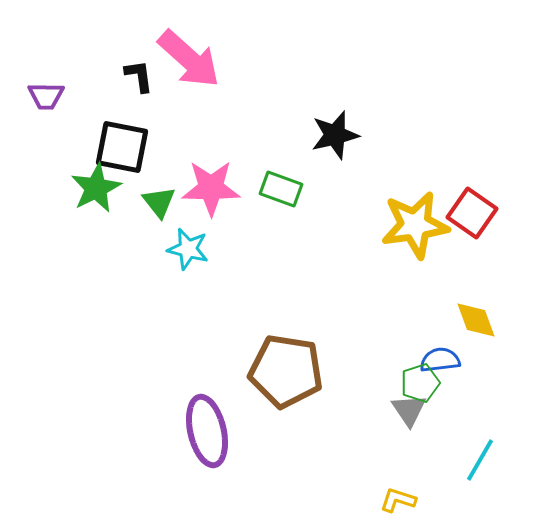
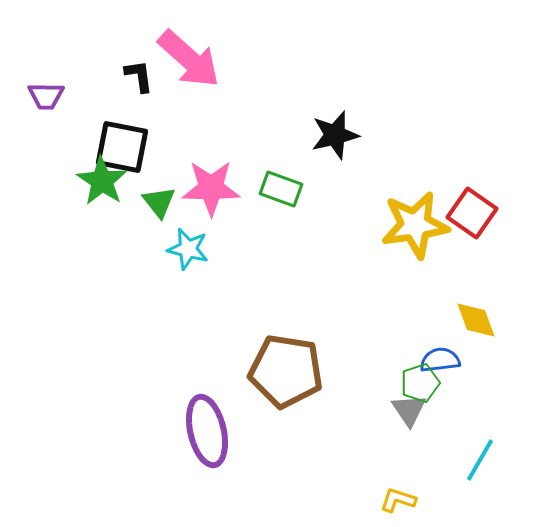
green star: moved 6 px right, 7 px up; rotated 12 degrees counterclockwise
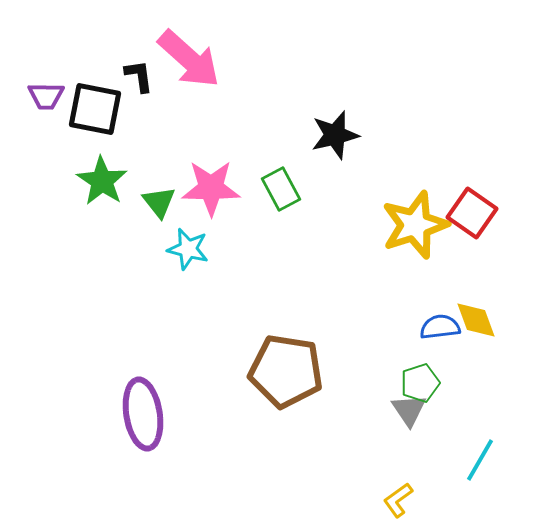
black square: moved 27 px left, 38 px up
green rectangle: rotated 42 degrees clockwise
yellow star: rotated 10 degrees counterclockwise
blue semicircle: moved 33 px up
purple ellipse: moved 64 px left, 17 px up; rotated 4 degrees clockwise
yellow L-shape: rotated 54 degrees counterclockwise
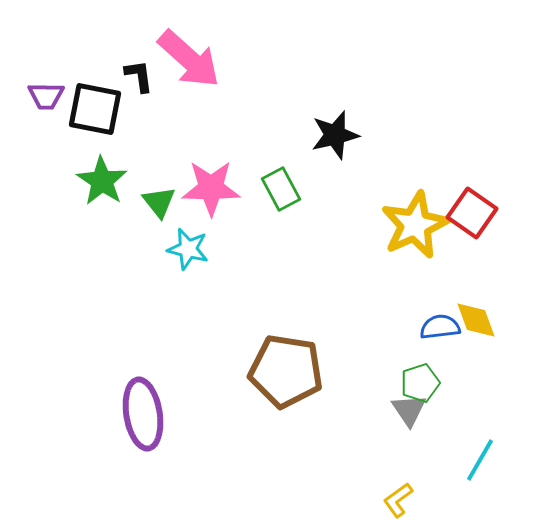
yellow star: rotated 6 degrees counterclockwise
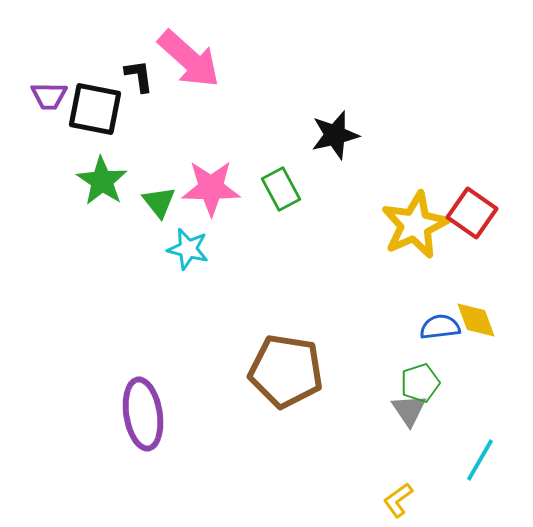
purple trapezoid: moved 3 px right
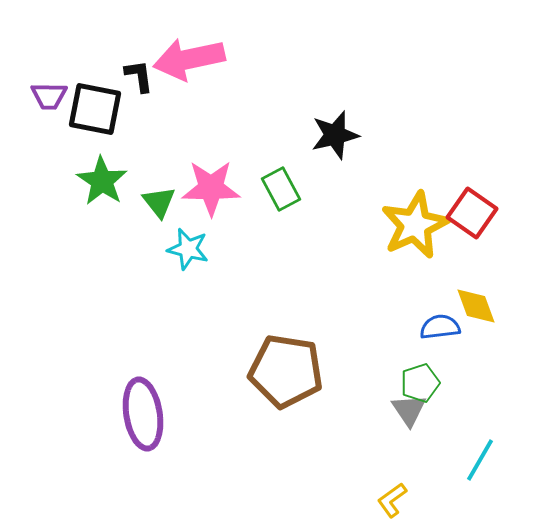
pink arrow: rotated 126 degrees clockwise
yellow diamond: moved 14 px up
yellow L-shape: moved 6 px left
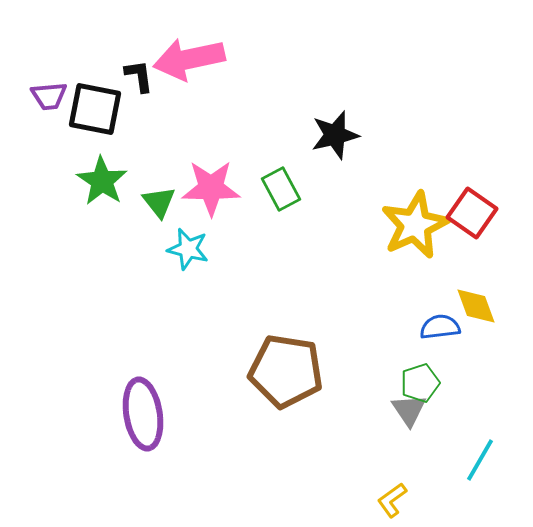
purple trapezoid: rotated 6 degrees counterclockwise
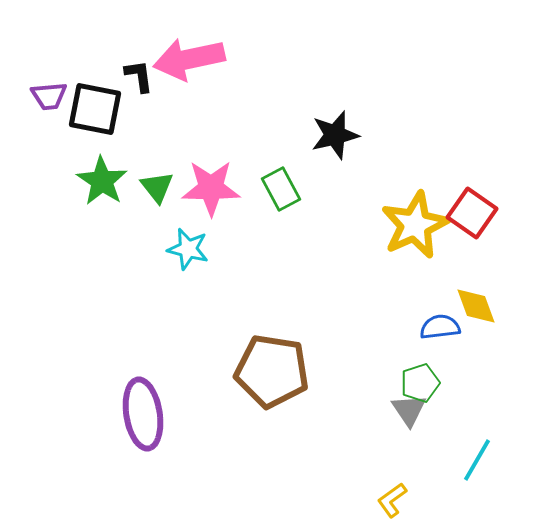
green triangle: moved 2 px left, 15 px up
brown pentagon: moved 14 px left
cyan line: moved 3 px left
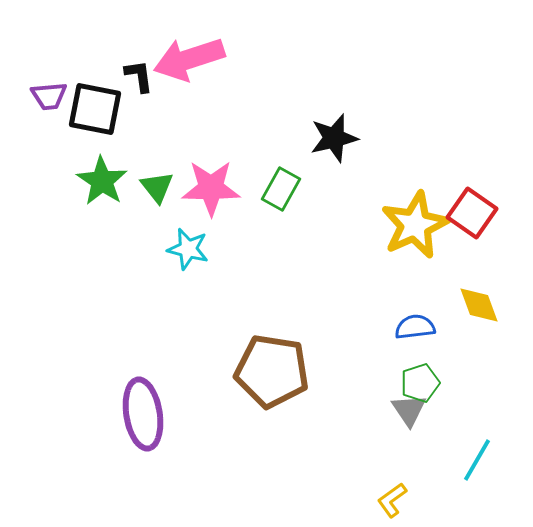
pink arrow: rotated 6 degrees counterclockwise
black star: moved 1 px left, 3 px down
green rectangle: rotated 57 degrees clockwise
yellow diamond: moved 3 px right, 1 px up
blue semicircle: moved 25 px left
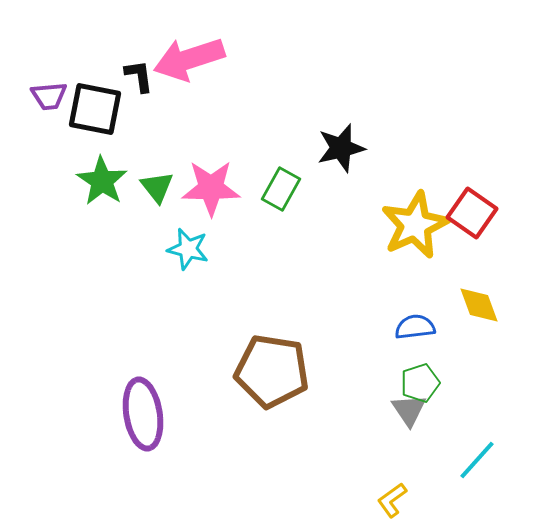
black star: moved 7 px right, 10 px down
cyan line: rotated 12 degrees clockwise
